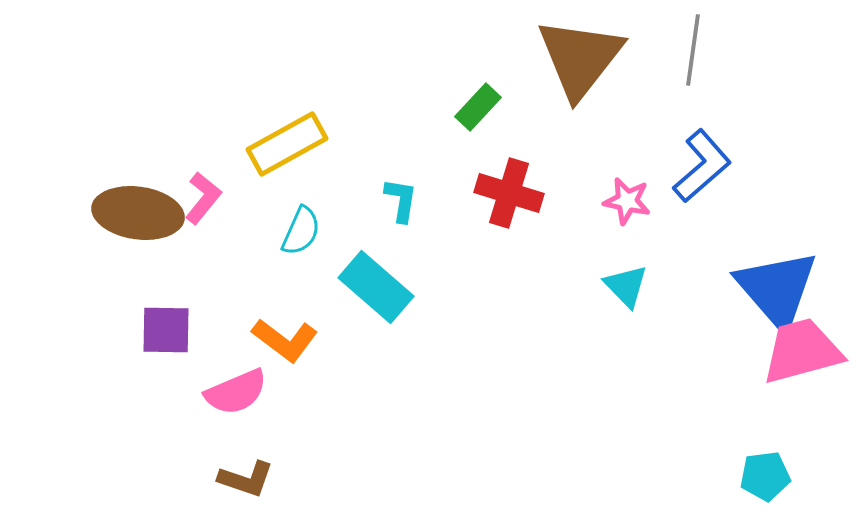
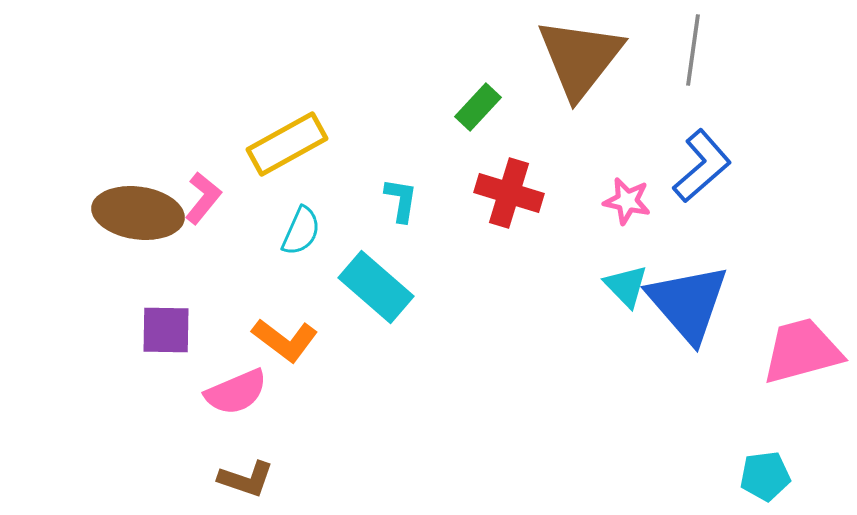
blue triangle: moved 89 px left, 14 px down
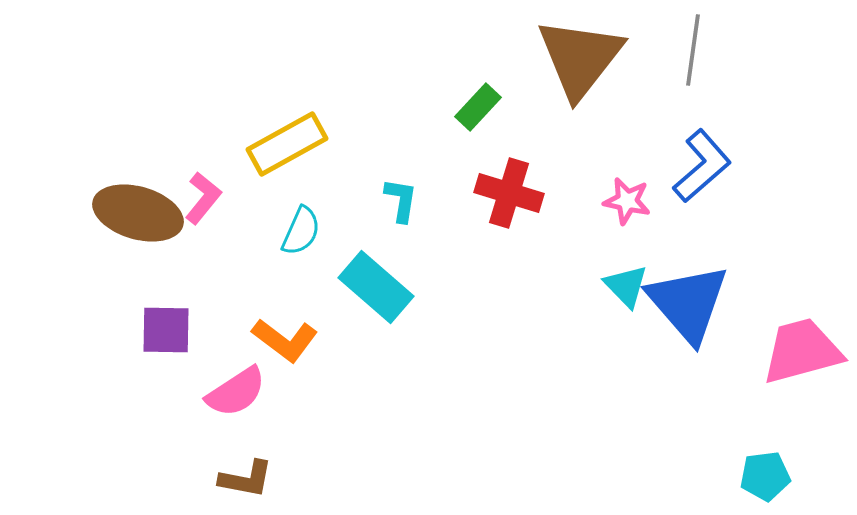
brown ellipse: rotated 8 degrees clockwise
pink semicircle: rotated 10 degrees counterclockwise
brown L-shape: rotated 8 degrees counterclockwise
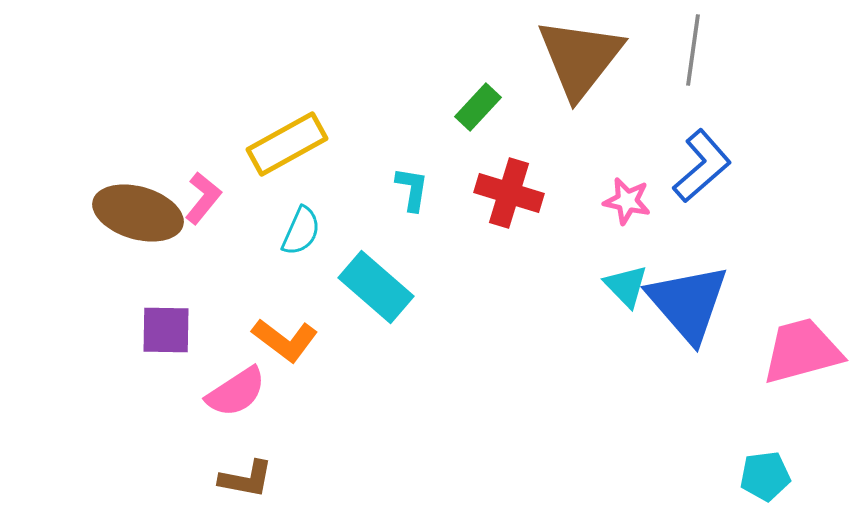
cyan L-shape: moved 11 px right, 11 px up
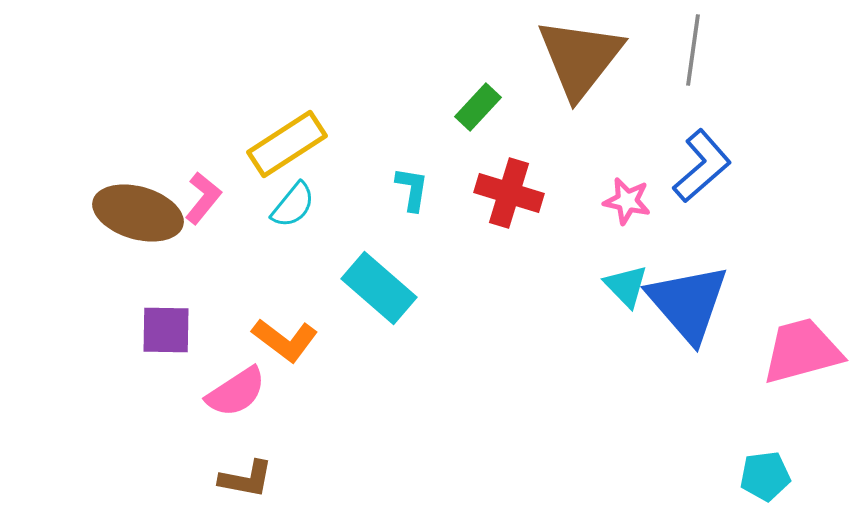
yellow rectangle: rotated 4 degrees counterclockwise
cyan semicircle: moved 8 px left, 26 px up; rotated 15 degrees clockwise
cyan rectangle: moved 3 px right, 1 px down
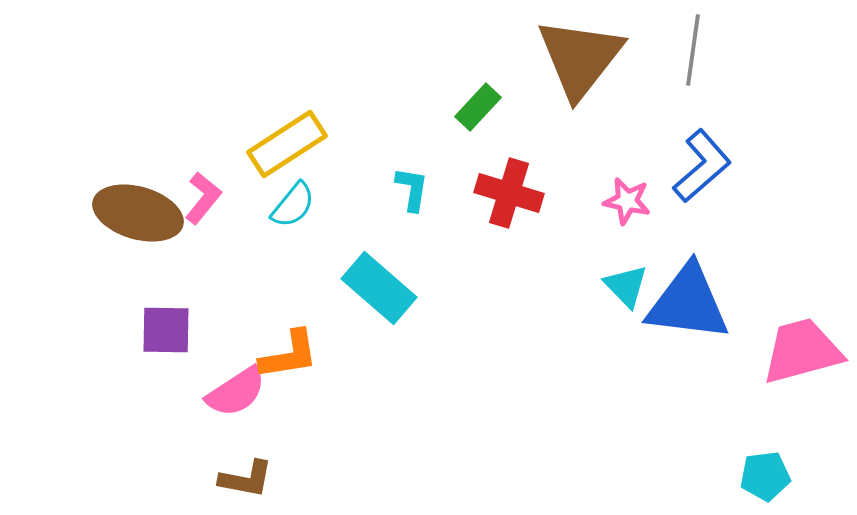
blue triangle: rotated 42 degrees counterclockwise
orange L-shape: moved 4 px right, 15 px down; rotated 46 degrees counterclockwise
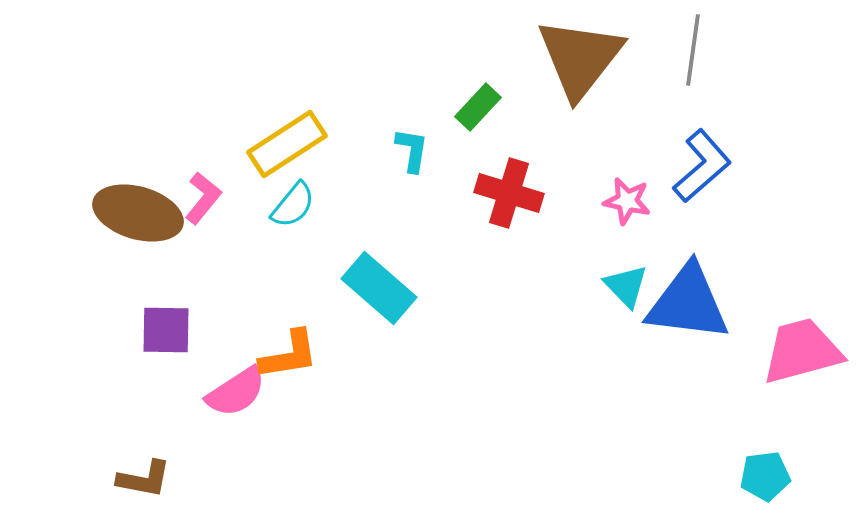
cyan L-shape: moved 39 px up
brown L-shape: moved 102 px left
